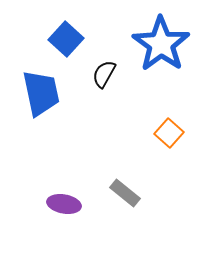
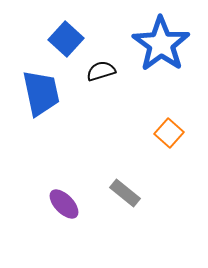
black semicircle: moved 3 px left, 3 px up; rotated 44 degrees clockwise
purple ellipse: rotated 36 degrees clockwise
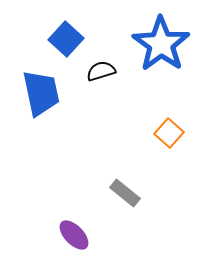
purple ellipse: moved 10 px right, 31 px down
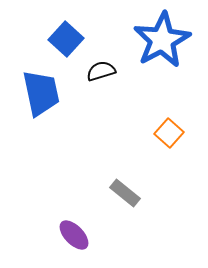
blue star: moved 1 px right, 4 px up; rotated 8 degrees clockwise
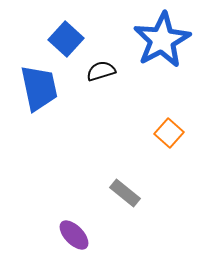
blue trapezoid: moved 2 px left, 5 px up
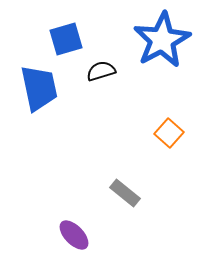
blue square: rotated 32 degrees clockwise
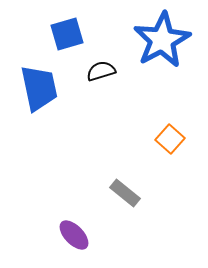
blue square: moved 1 px right, 5 px up
orange square: moved 1 px right, 6 px down
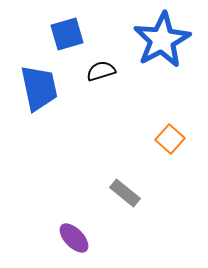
purple ellipse: moved 3 px down
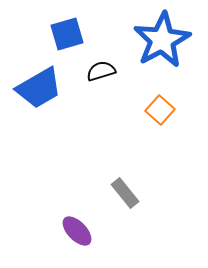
blue trapezoid: rotated 72 degrees clockwise
orange square: moved 10 px left, 29 px up
gray rectangle: rotated 12 degrees clockwise
purple ellipse: moved 3 px right, 7 px up
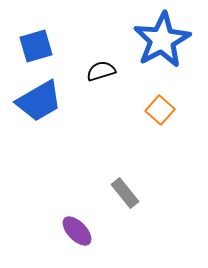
blue square: moved 31 px left, 12 px down
blue trapezoid: moved 13 px down
